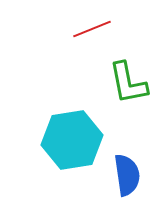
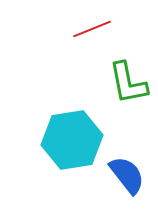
blue semicircle: rotated 30 degrees counterclockwise
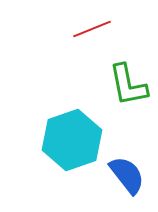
green L-shape: moved 2 px down
cyan hexagon: rotated 10 degrees counterclockwise
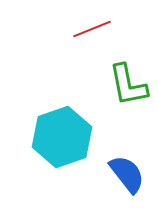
cyan hexagon: moved 10 px left, 3 px up
blue semicircle: moved 1 px up
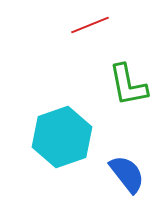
red line: moved 2 px left, 4 px up
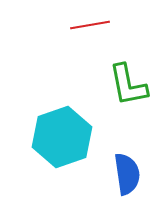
red line: rotated 12 degrees clockwise
blue semicircle: rotated 30 degrees clockwise
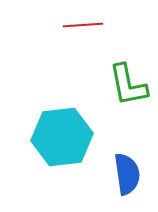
red line: moved 7 px left; rotated 6 degrees clockwise
cyan hexagon: rotated 12 degrees clockwise
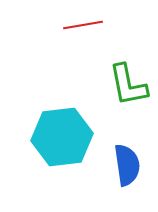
red line: rotated 6 degrees counterclockwise
blue semicircle: moved 9 px up
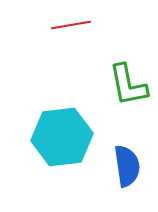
red line: moved 12 px left
blue semicircle: moved 1 px down
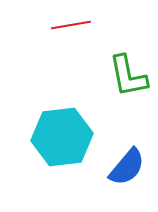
green L-shape: moved 9 px up
blue semicircle: moved 1 px down; rotated 48 degrees clockwise
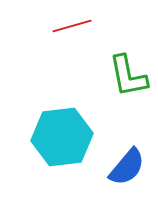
red line: moved 1 px right, 1 px down; rotated 6 degrees counterclockwise
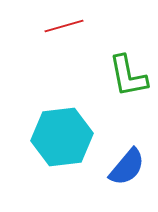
red line: moved 8 px left
